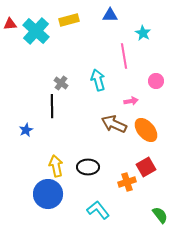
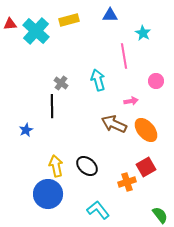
black ellipse: moved 1 px left, 1 px up; rotated 40 degrees clockwise
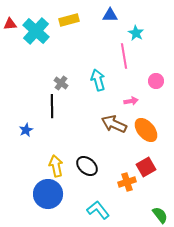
cyan star: moved 7 px left
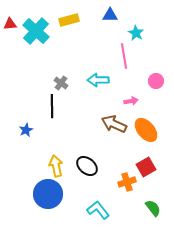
cyan arrow: rotated 75 degrees counterclockwise
green semicircle: moved 7 px left, 7 px up
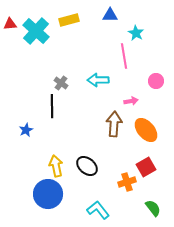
brown arrow: rotated 70 degrees clockwise
